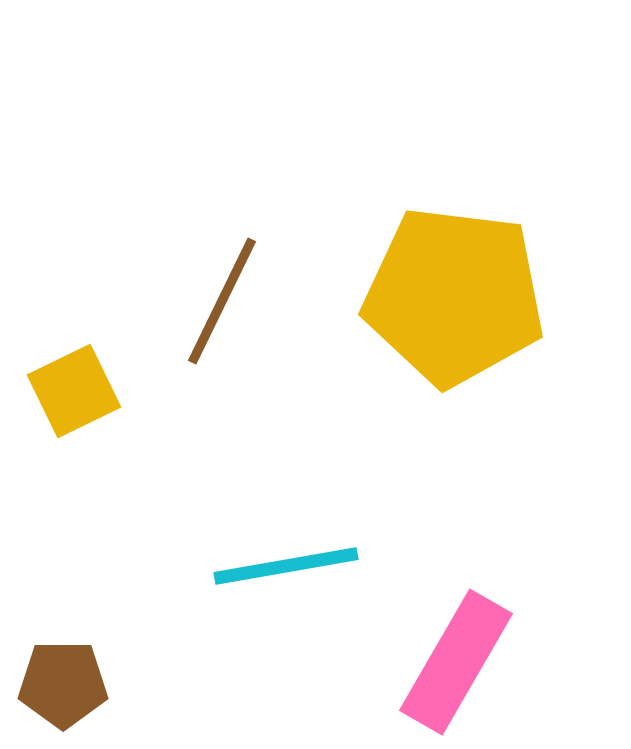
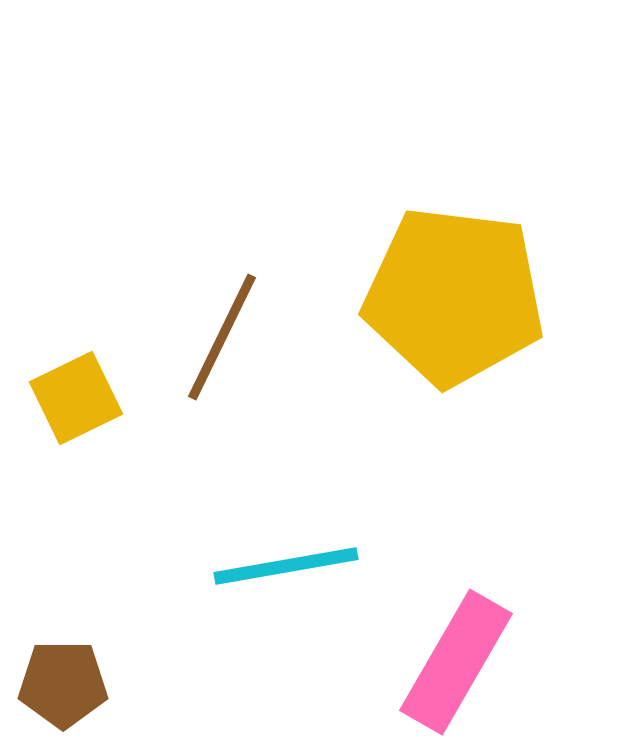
brown line: moved 36 px down
yellow square: moved 2 px right, 7 px down
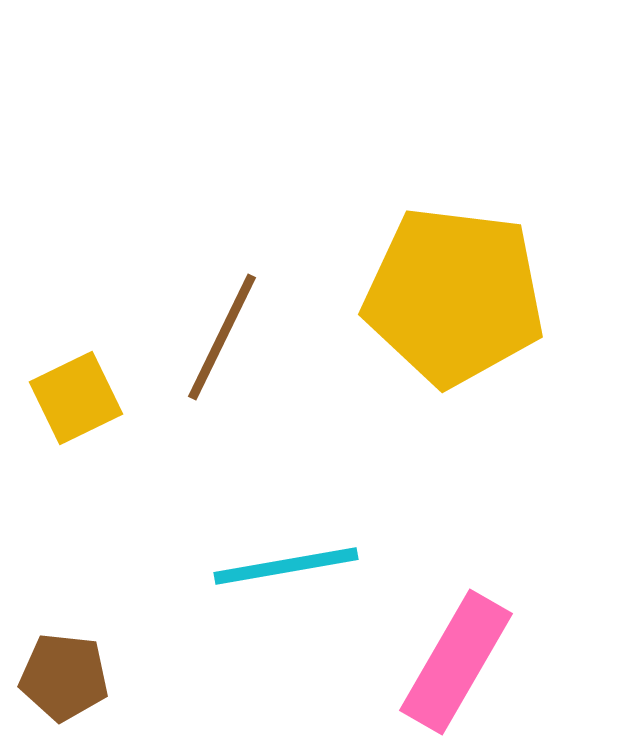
brown pentagon: moved 1 px right, 7 px up; rotated 6 degrees clockwise
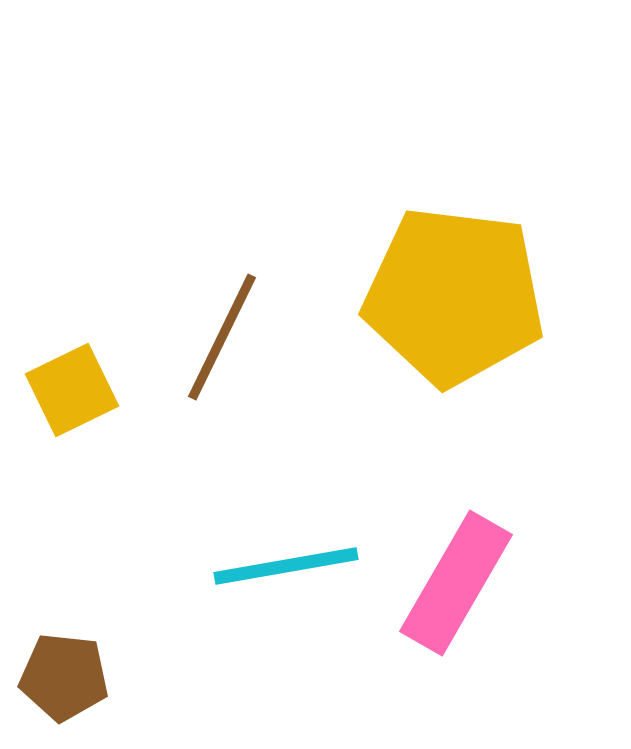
yellow square: moved 4 px left, 8 px up
pink rectangle: moved 79 px up
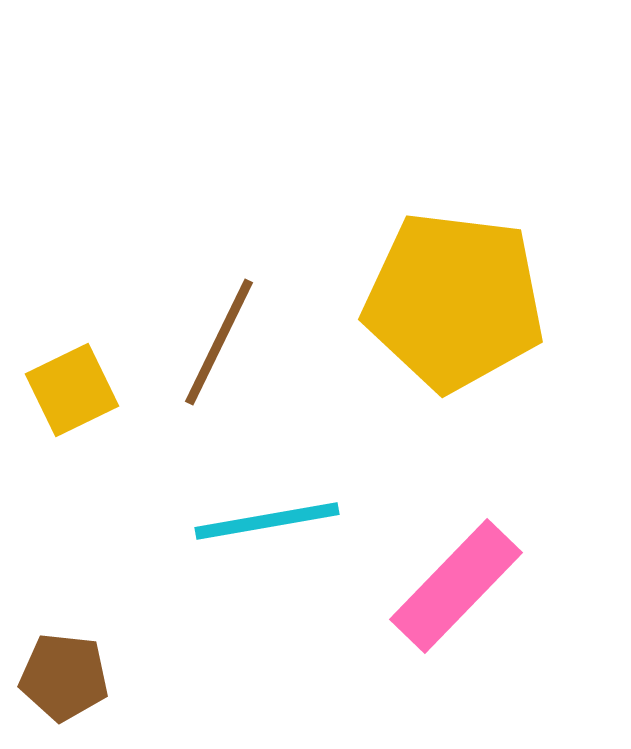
yellow pentagon: moved 5 px down
brown line: moved 3 px left, 5 px down
cyan line: moved 19 px left, 45 px up
pink rectangle: moved 3 px down; rotated 14 degrees clockwise
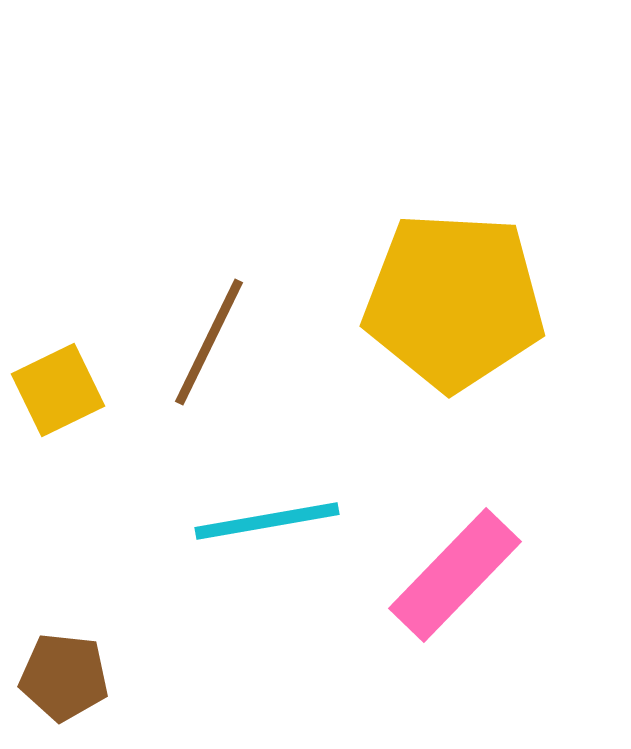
yellow pentagon: rotated 4 degrees counterclockwise
brown line: moved 10 px left
yellow square: moved 14 px left
pink rectangle: moved 1 px left, 11 px up
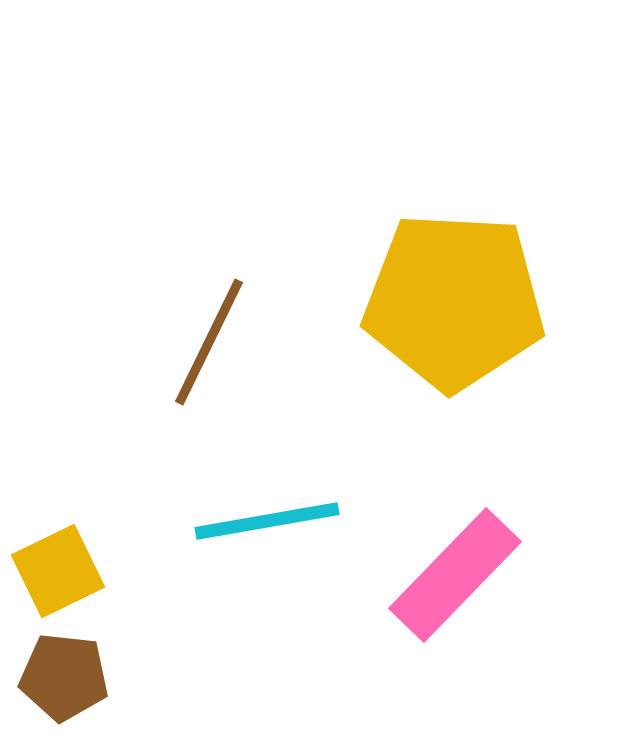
yellow square: moved 181 px down
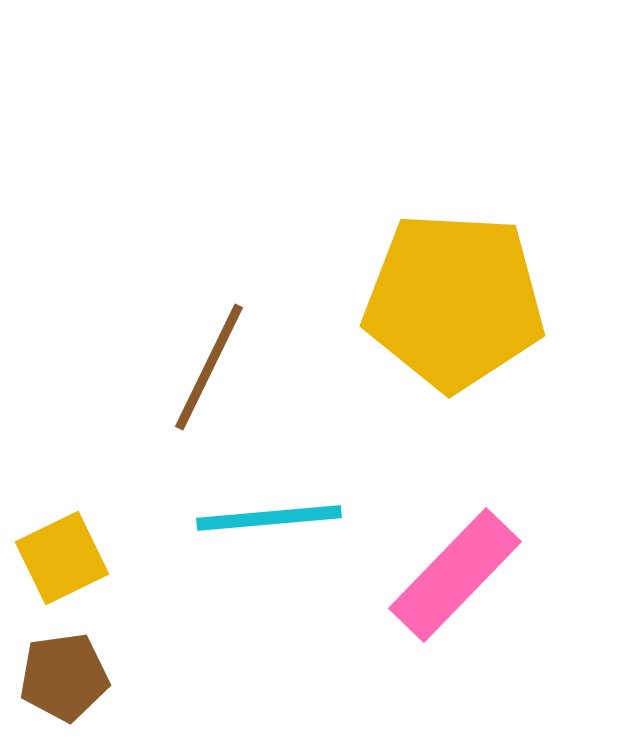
brown line: moved 25 px down
cyan line: moved 2 px right, 3 px up; rotated 5 degrees clockwise
yellow square: moved 4 px right, 13 px up
brown pentagon: rotated 14 degrees counterclockwise
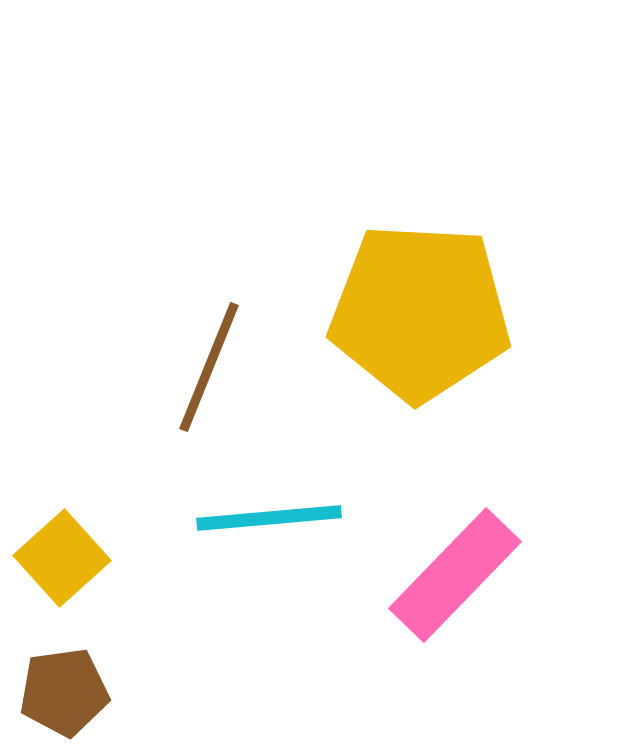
yellow pentagon: moved 34 px left, 11 px down
brown line: rotated 4 degrees counterclockwise
yellow square: rotated 16 degrees counterclockwise
brown pentagon: moved 15 px down
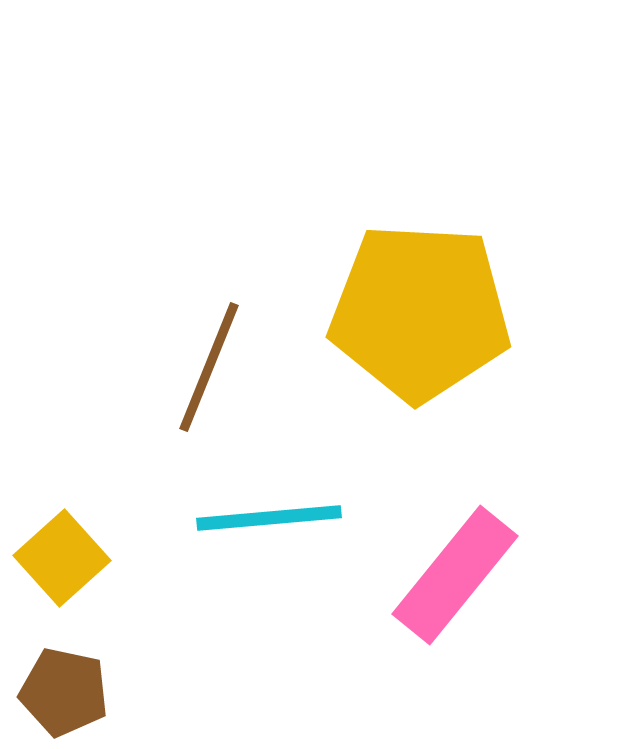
pink rectangle: rotated 5 degrees counterclockwise
brown pentagon: rotated 20 degrees clockwise
